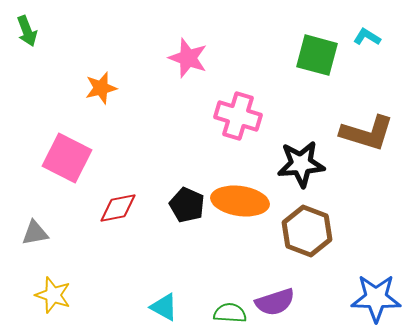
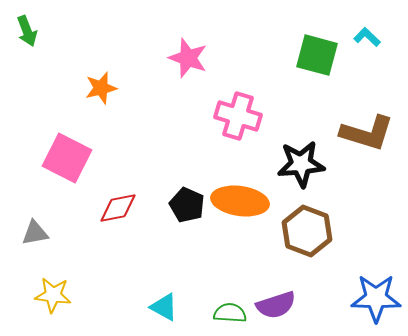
cyan L-shape: rotated 12 degrees clockwise
yellow star: rotated 12 degrees counterclockwise
purple semicircle: moved 1 px right, 3 px down
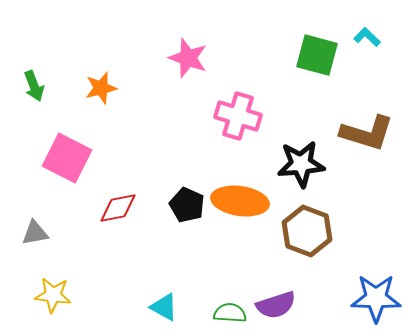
green arrow: moved 7 px right, 55 px down
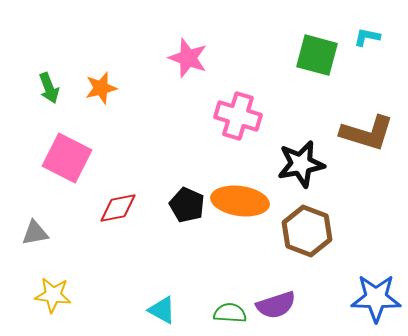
cyan L-shape: rotated 32 degrees counterclockwise
green arrow: moved 15 px right, 2 px down
black star: rotated 6 degrees counterclockwise
cyan triangle: moved 2 px left, 3 px down
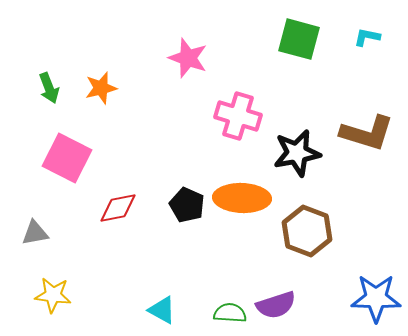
green square: moved 18 px left, 16 px up
black star: moved 4 px left, 11 px up
orange ellipse: moved 2 px right, 3 px up; rotated 6 degrees counterclockwise
